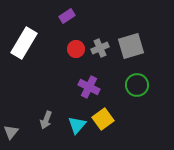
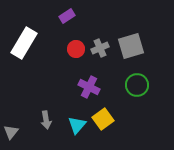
gray arrow: rotated 30 degrees counterclockwise
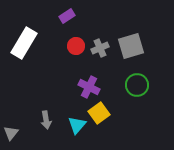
red circle: moved 3 px up
yellow square: moved 4 px left, 6 px up
gray triangle: moved 1 px down
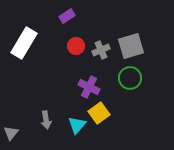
gray cross: moved 1 px right, 2 px down
green circle: moved 7 px left, 7 px up
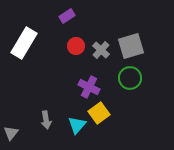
gray cross: rotated 24 degrees counterclockwise
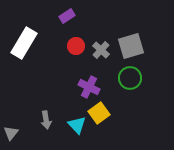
cyan triangle: rotated 24 degrees counterclockwise
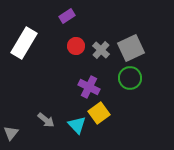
gray square: moved 2 px down; rotated 8 degrees counterclockwise
gray arrow: rotated 42 degrees counterclockwise
